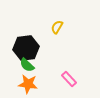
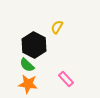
black hexagon: moved 8 px right, 3 px up; rotated 25 degrees counterclockwise
pink rectangle: moved 3 px left
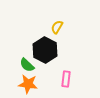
black hexagon: moved 11 px right, 5 px down
pink rectangle: rotated 49 degrees clockwise
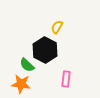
orange star: moved 7 px left
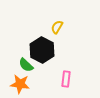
black hexagon: moved 3 px left
green semicircle: moved 1 px left
orange star: moved 1 px left
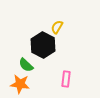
black hexagon: moved 1 px right, 5 px up
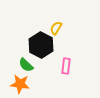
yellow semicircle: moved 1 px left, 1 px down
black hexagon: moved 2 px left
pink rectangle: moved 13 px up
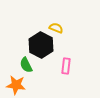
yellow semicircle: rotated 80 degrees clockwise
green semicircle: rotated 21 degrees clockwise
orange star: moved 4 px left, 1 px down
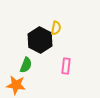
yellow semicircle: rotated 80 degrees clockwise
black hexagon: moved 1 px left, 5 px up
green semicircle: rotated 133 degrees counterclockwise
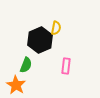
black hexagon: rotated 10 degrees clockwise
orange star: rotated 24 degrees clockwise
